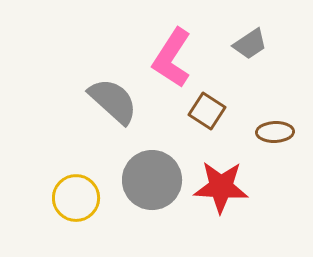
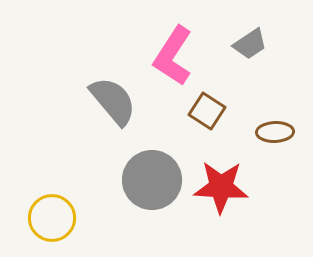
pink L-shape: moved 1 px right, 2 px up
gray semicircle: rotated 8 degrees clockwise
yellow circle: moved 24 px left, 20 px down
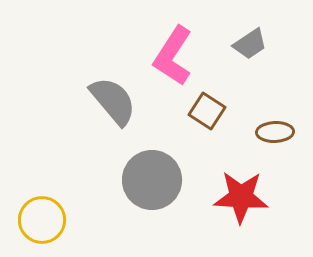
red star: moved 20 px right, 10 px down
yellow circle: moved 10 px left, 2 px down
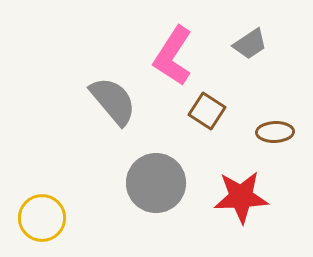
gray circle: moved 4 px right, 3 px down
red star: rotated 6 degrees counterclockwise
yellow circle: moved 2 px up
